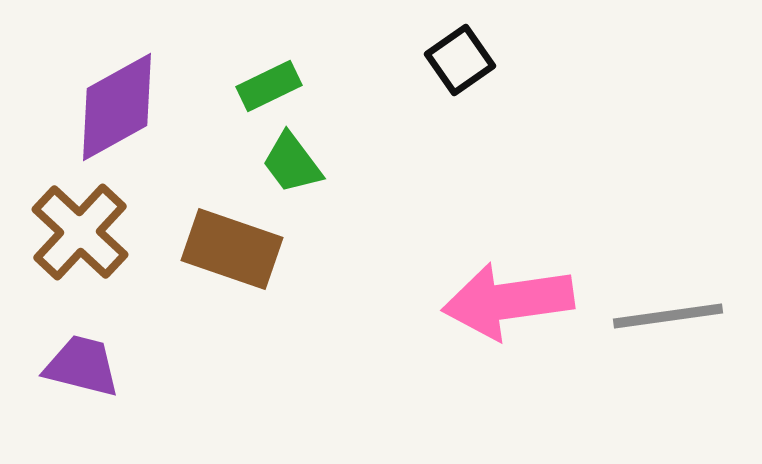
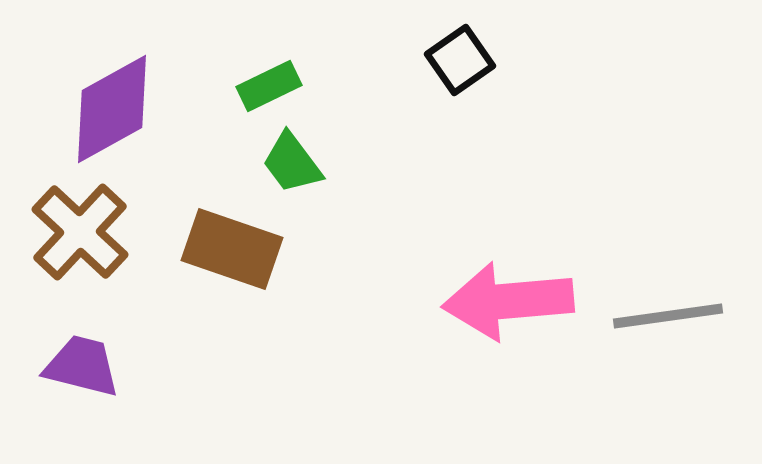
purple diamond: moved 5 px left, 2 px down
pink arrow: rotated 3 degrees clockwise
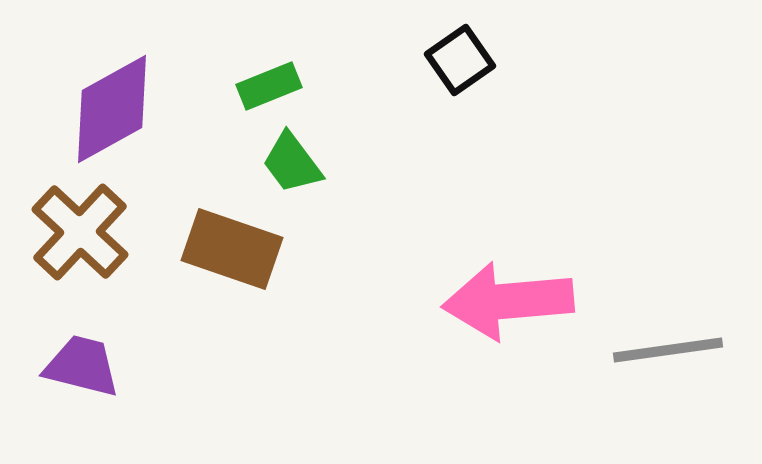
green rectangle: rotated 4 degrees clockwise
gray line: moved 34 px down
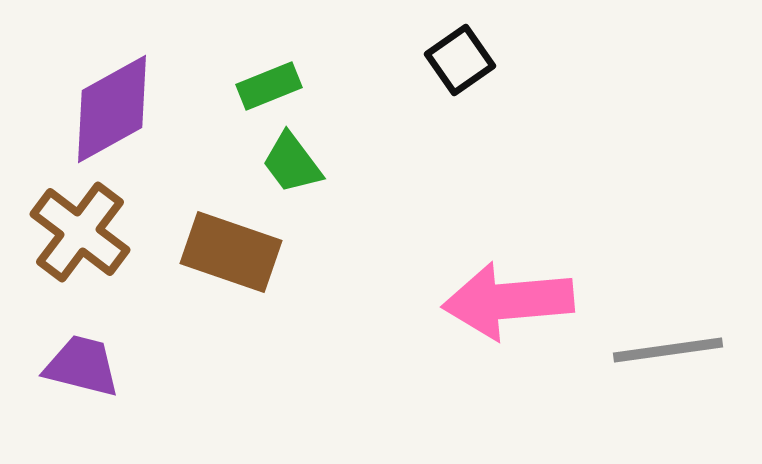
brown cross: rotated 6 degrees counterclockwise
brown rectangle: moved 1 px left, 3 px down
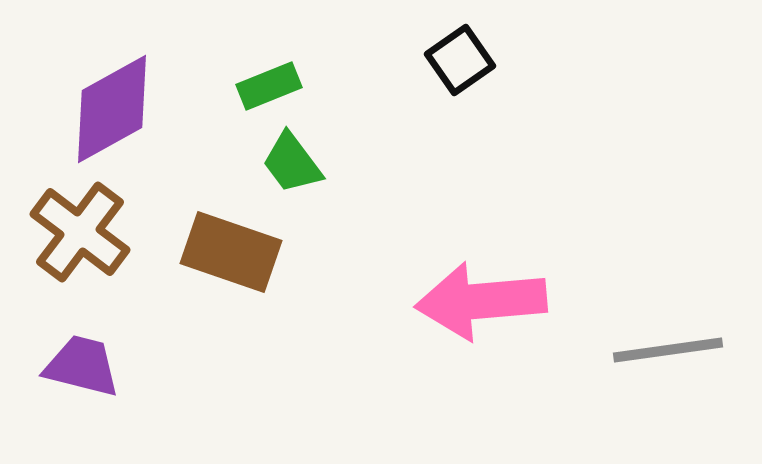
pink arrow: moved 27 px left
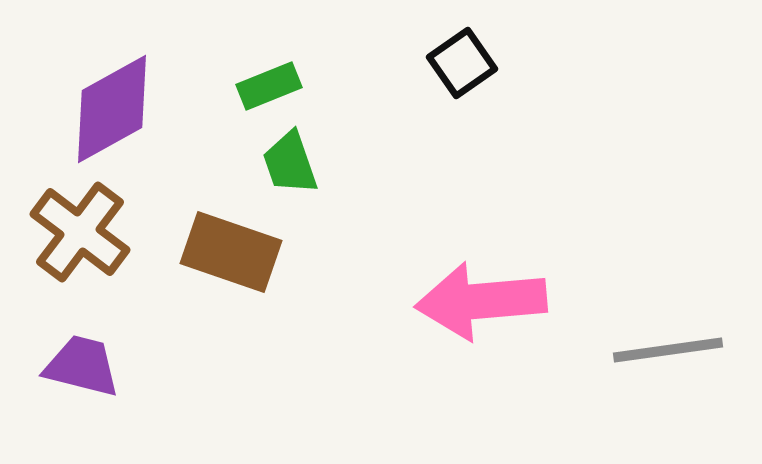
black square: moved 2 px right, 3 px down
green trapezoid: moved 2 px left; rotated 18 degrees clockwise
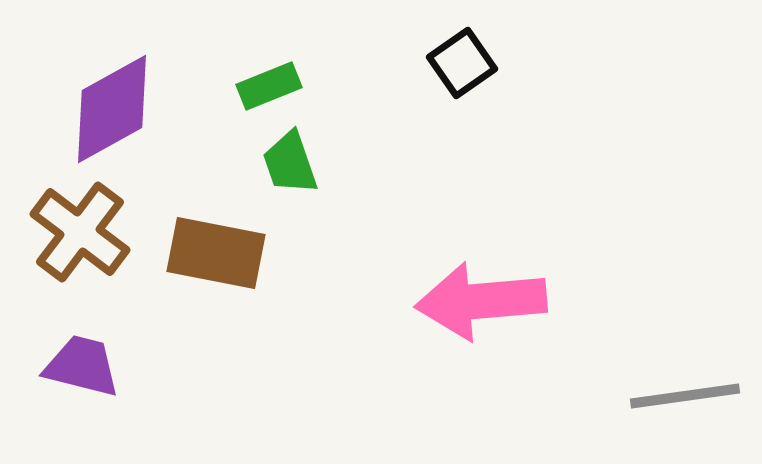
brown rectangle: moved 15 px left, 1 px down; rotated 8 degrees counterclockwise
gray line: moved 17 px right, 46 px down
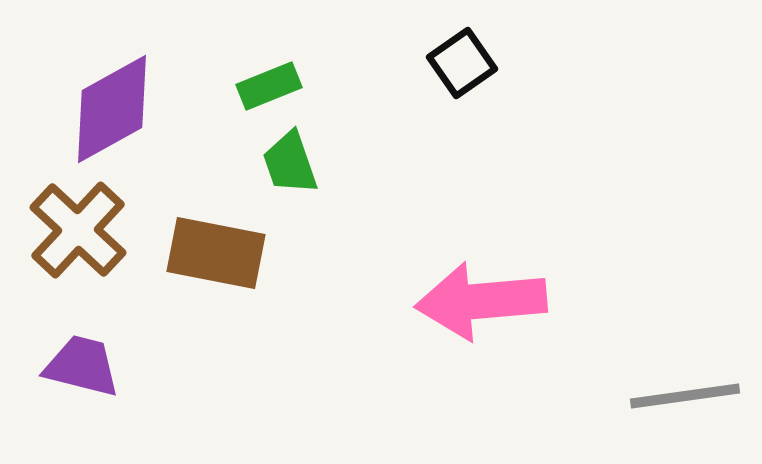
brown cross: moved 2 px left, 2 px up; rotated 6 degrees clockwise
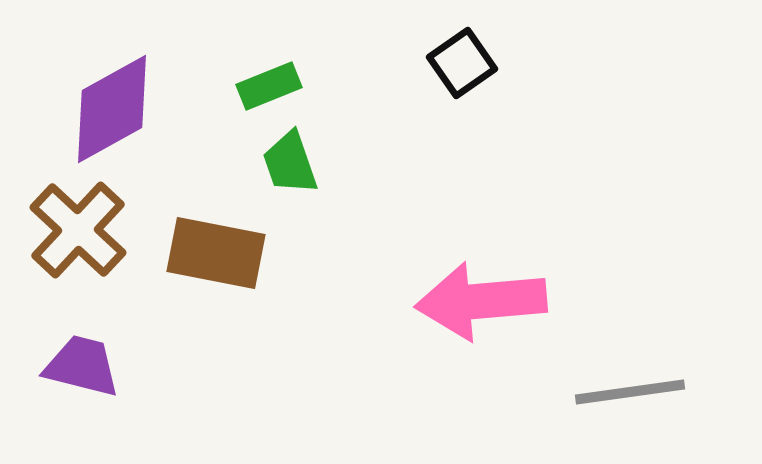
gray line: moved 55 px left, 4 px up
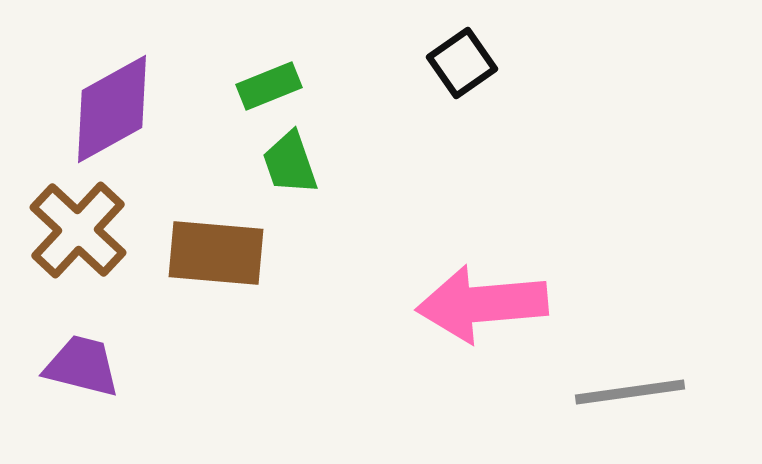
brown rectangle: rotated 6 degrees counterclockwise
pink arrow: moved 1 px right, 3 px down
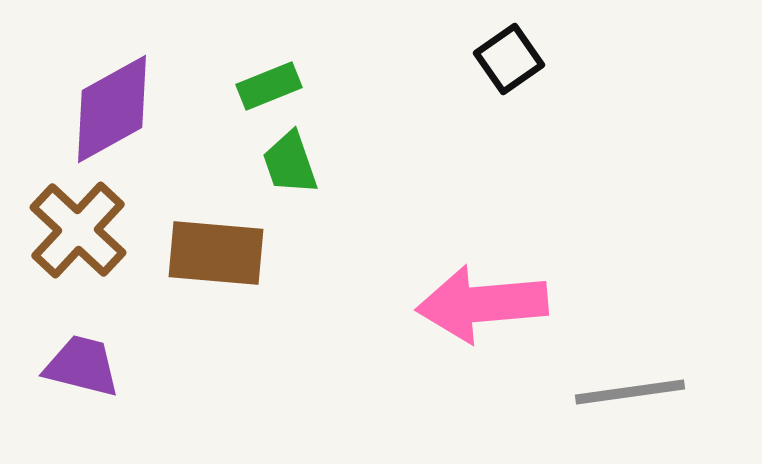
black square: moved 47 px right, 4 px up
